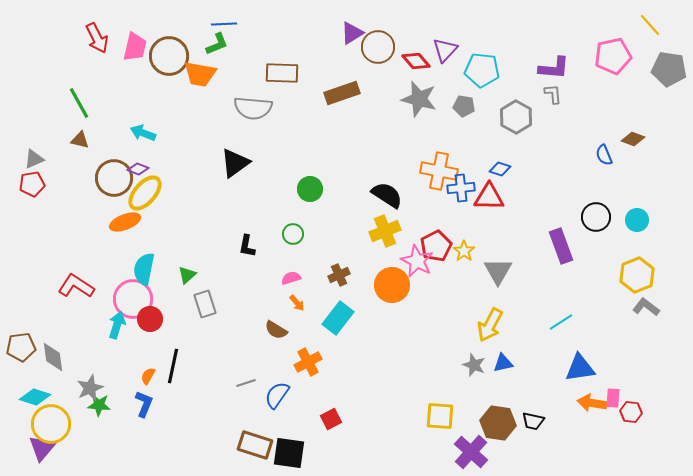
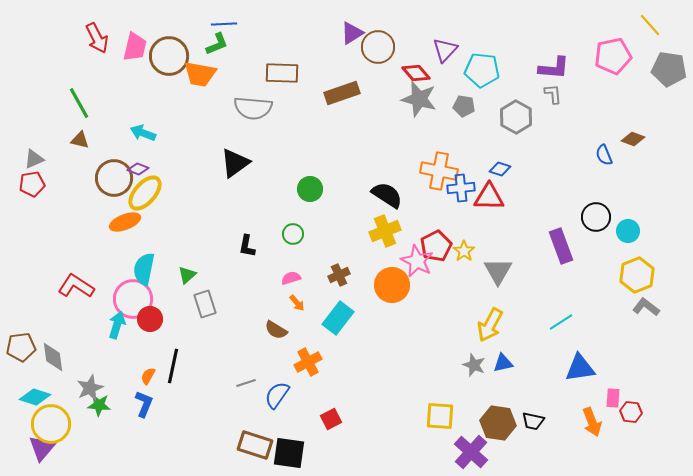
red diamond at (416, 61): moved 12 px down
cyan circle at (637, 220): moved 9 px left, 11 px down
orange arrow at (592, 403): moved 19 px down; rotated 120 degrees counterclockwise
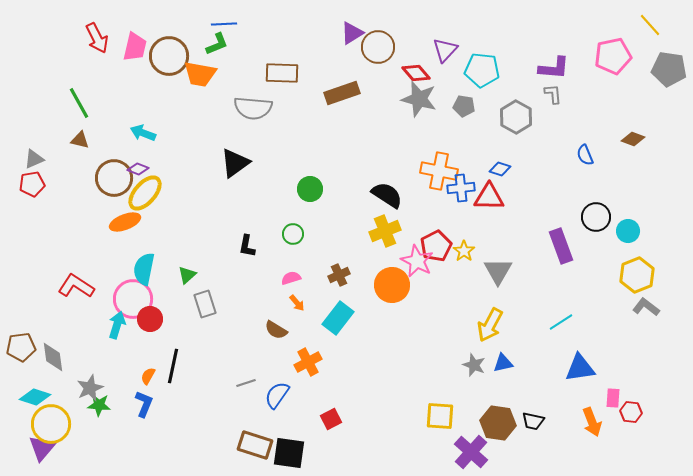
blue semicircle at (604, 155): moved 19 px left
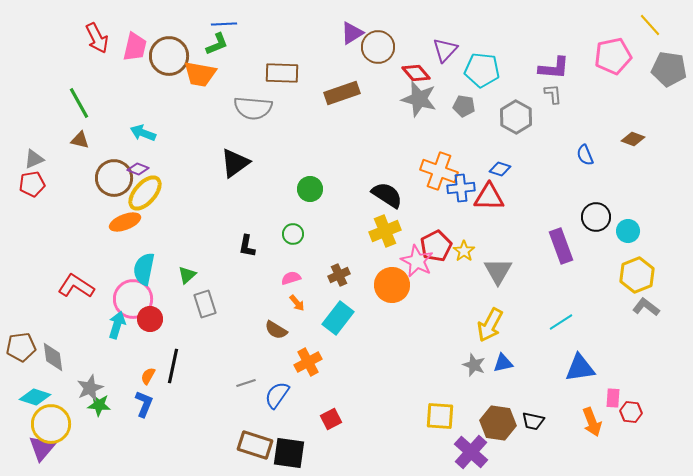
orange cross at (439, 171): rotated 9 degrees clockwise
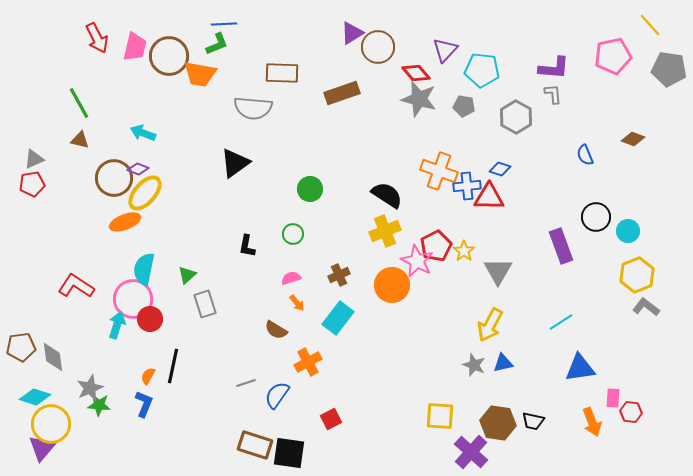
blue cross at (461, 188): moved 6 px right, 2 px up
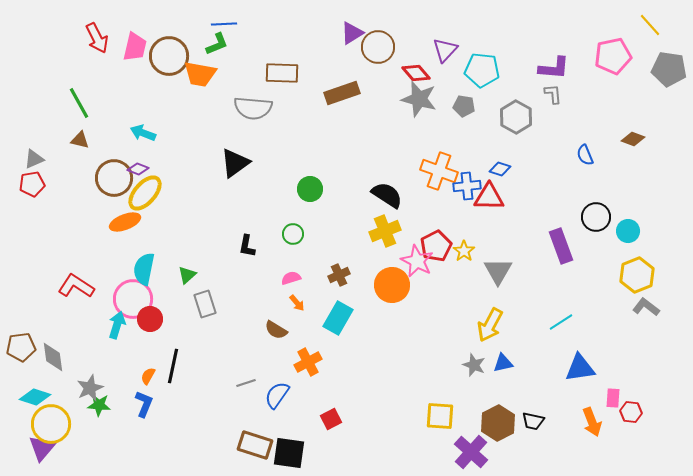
cyan rectangle at (338, 318): rotated 8 degrees counterclockwise
brown hexagon at (498, 423): rotated 24 degrees clockwise
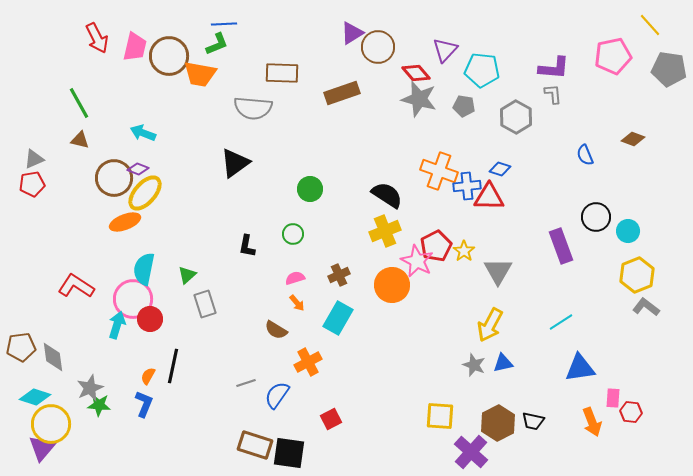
pink semicircle at (291, 278): moved 4 px right
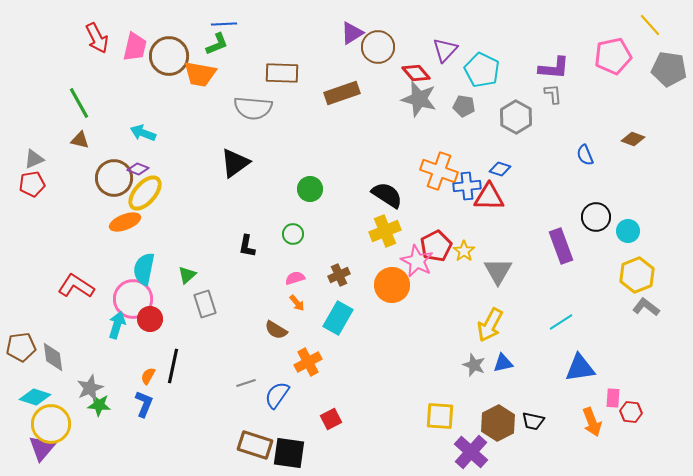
cyan pentagon at (482, 70): rotated 20 degrees clockwise
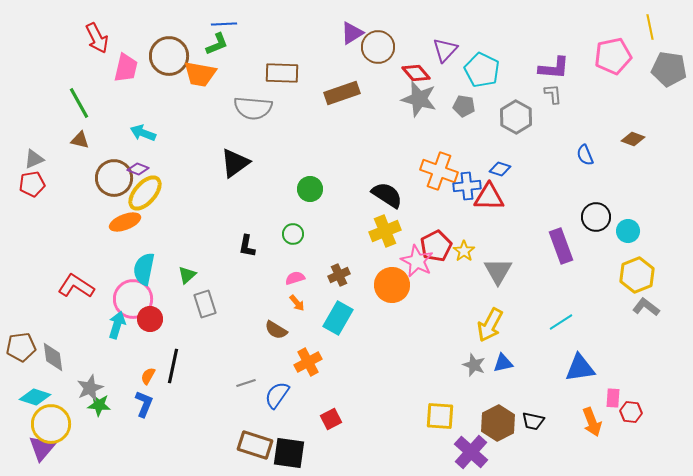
yellow line at (650, 25): moved 2 px down; rotated 30 degrees clockwise
pink trapezoid at (135, 47): moved 9 px left, 21 px down
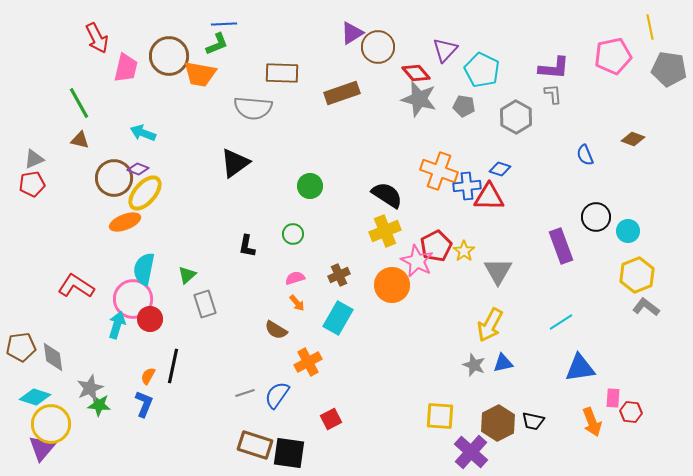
green circle at (310, 189): moved 3 px up
gray line at (246, 383): moved 1 px left, 10 px down
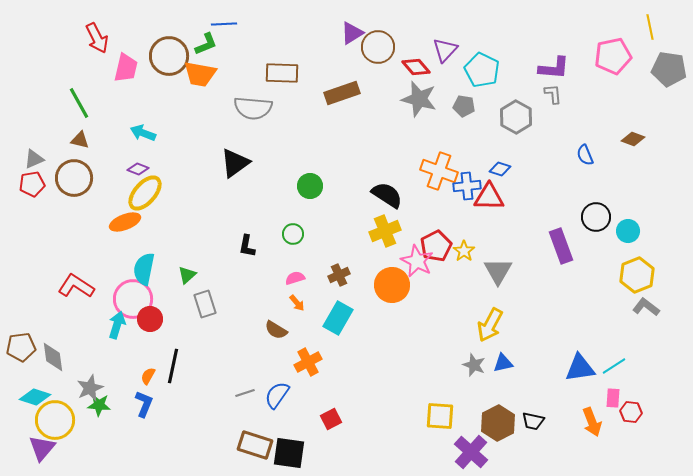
green L-shape at (217, 44): moved 11 px left
red diamond at (416, 73): moved 6 px up
brown circle at (114, 178): moved 40 px left
cyan line at (561, 322): moved 53 px right, 44 px down
yellow circle at (51, 424): moved 4 px right, 4 px up
